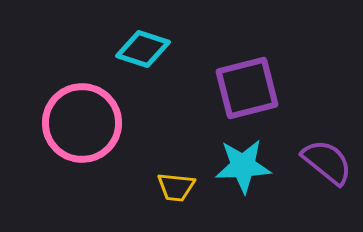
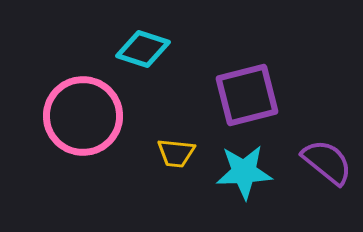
purple square: moved 7 px down
pink circle: moved 1 px right, 7 px up
cyan star: moved 1 px right, 6 px down
yellow trapezoid: moved 34 px up
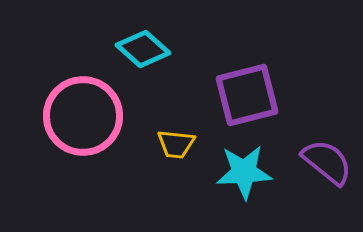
cyan diamond: rotated 24 degrees clockwise
yellow trapezoid: moved 9 px up
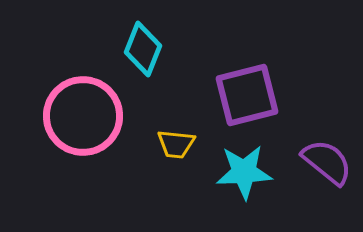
cyan diamond: rotated 70 degrees clockwise
